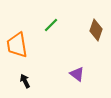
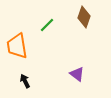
green line: moved 4 px left
brown diamond: moved 12 px left, 13 px up
orange trapezoid: moved 1 px down
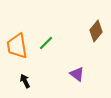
brown diamond: moved 12 px right, 14 px down; rotated 20 degrees clockwise
green line: moved 1 px left, 18 px down
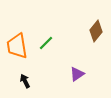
purple triangle: rotated 49 degrees clockwise
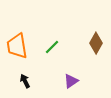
brown diamond: moved 12 px down; rotated 10 degrees counterclockwise
green line: moved 6 px right, 4 px down
purple triangle: moved 6 px left, 7 px down
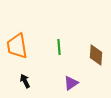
brown diamond: moved 12 px down; rotated 25 degrees counterclockwise
green line: moved 7 px right; rotated 49 degrees counterclockwise
purple triangle: moved 2 px down
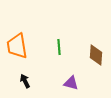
purple triangle: rotated 49 degrees clockwise
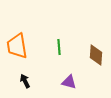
purple triangle: moved 2 px left, 1 px up
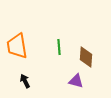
brown diamond: moved 10 px left, 2 px down
purple triangle: moved 7 px right, 1 px up
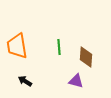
black arrow: rotated 32 degrees counterclockwise
